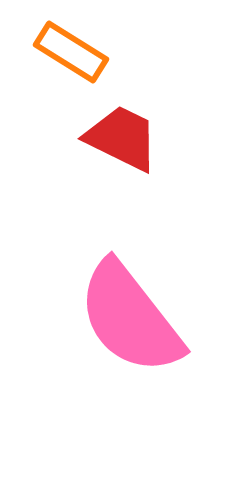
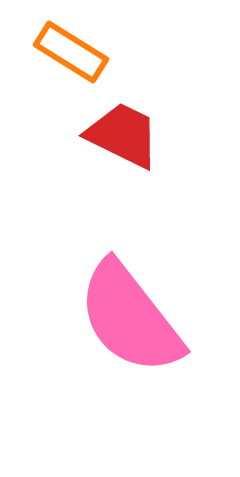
red trapezoid: moved 1 px right, 3 px up
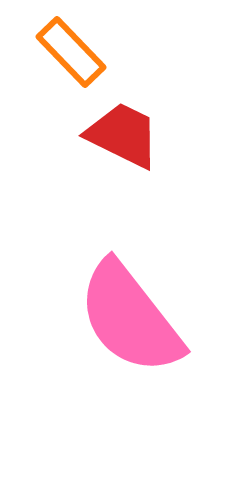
orange rectangle: rotated 14 degrees clockwise
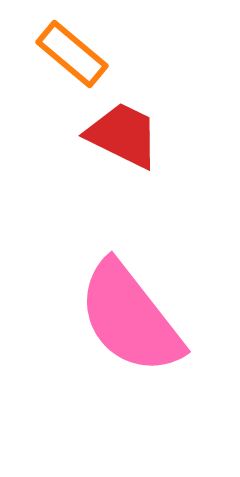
orange rectangle: moved 1 px right, 2 px down; rotated 6 degrees counterclockwise
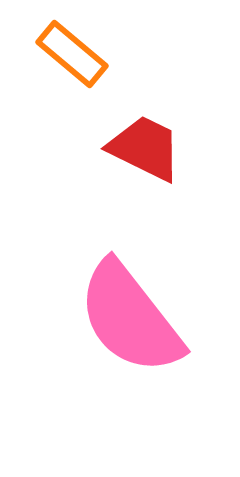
red trapezoid: moved 22 px right, 13 px down
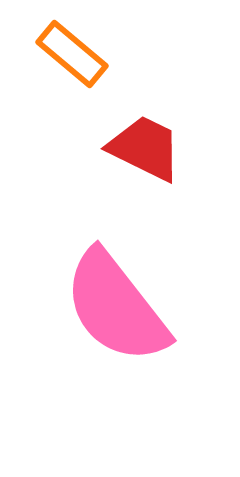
pink semicircle: moved 14 px left, 11 px up
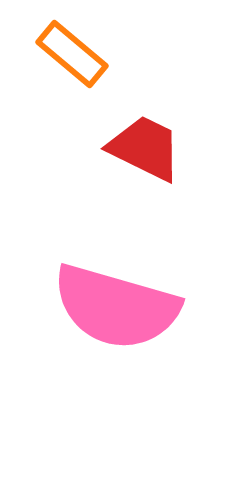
pink semicircle: rotated 36 degrees counterclockwise
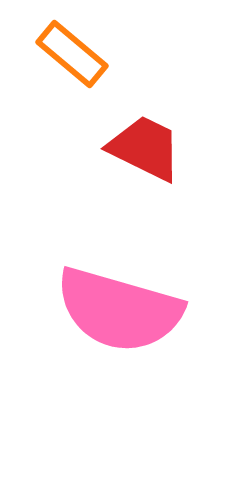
pink semicircle: moved 3 px right, 3 px down
